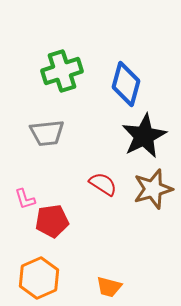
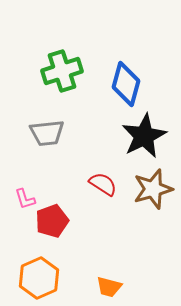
red pentagon: rotated 12 degrees counterclockwise
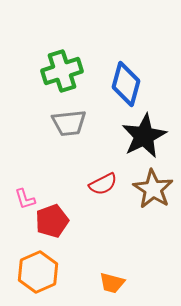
gray trapezoid: moved 22 px right, 10 px up
red semicircle: rotated 120 degrees clockwise
brown star: rotated 24 degrees counterclockwise
orange hexagon: moved 1 px left, 6 px up
orange trapezoid: moved 3 px right, 4 px up
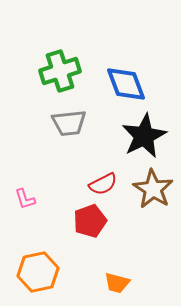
green cross: moved 2 px left
blue diamond: rotated 36 degrees counterclockwise
red pentagon: moved 38 px right
orange hexagon: rotated 12 degrees clockwise
orange trapezoid: moved 5 px right
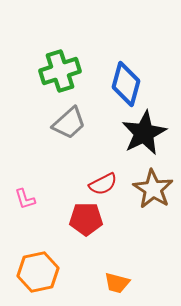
blue diamond: rotated 36 degrees clockwise
gray trapezoid: rotated 36 degrees counterclockwise
black star: moved 3 px up
red pentagon: moved 4 px left, 2 px up; rotated 20 degrees clockwise
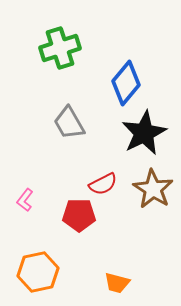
green cross: moved 23 px up
blue diamond: moved 1 px up; rotated 24 degrees clockwise
gray trapezoid: rotated 102 degrees clockwise
pink L-shape: moved 1 px down; rotated 55 degrees clockwise
red pentagon: moved 7 px left, 4 px up
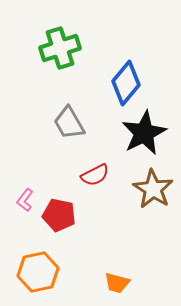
red semicircle: moved 8 px left, 9 px up
red pentagon: moved 20 px left; rotated 12 degrees clockwise
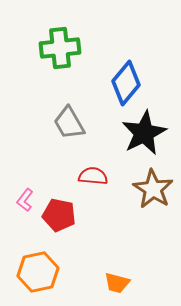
green cross: rotated 12 degrees clockwise
red semicircle: moved 2 px left, 1 px down; rotated 148 degrees counterclockwise
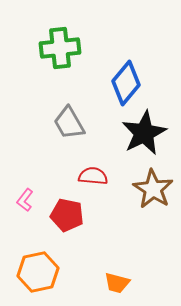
red pentagon: moved 8 px right
